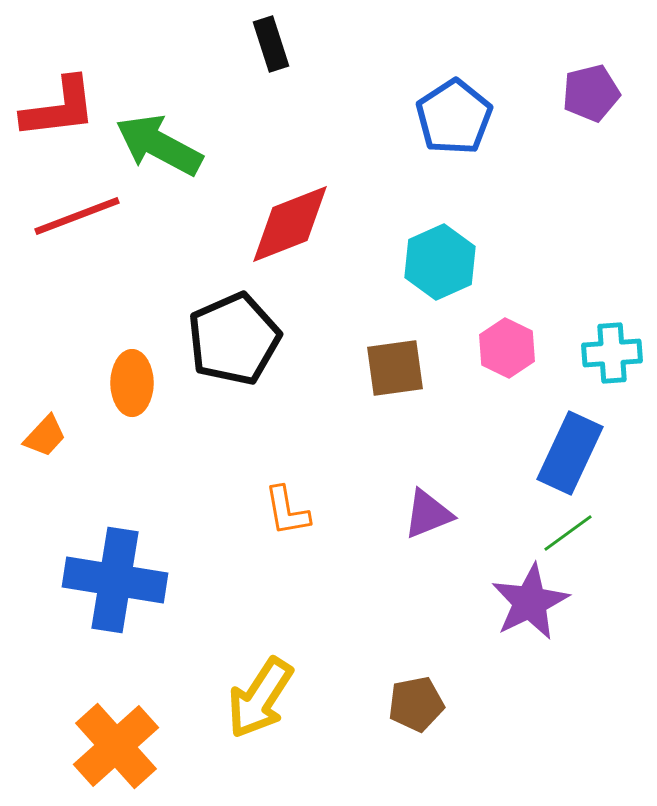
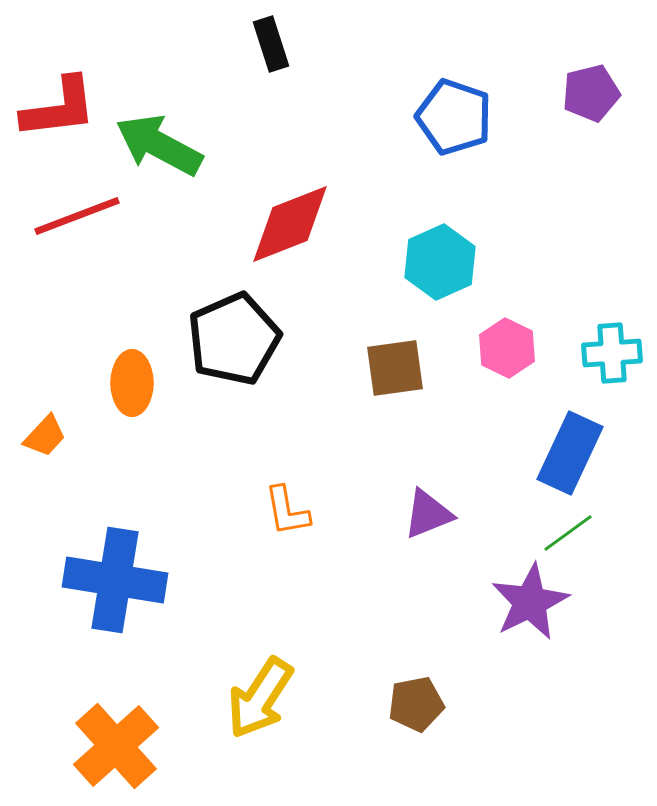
blue pentagon: rotated 20 degrees counterclockwise
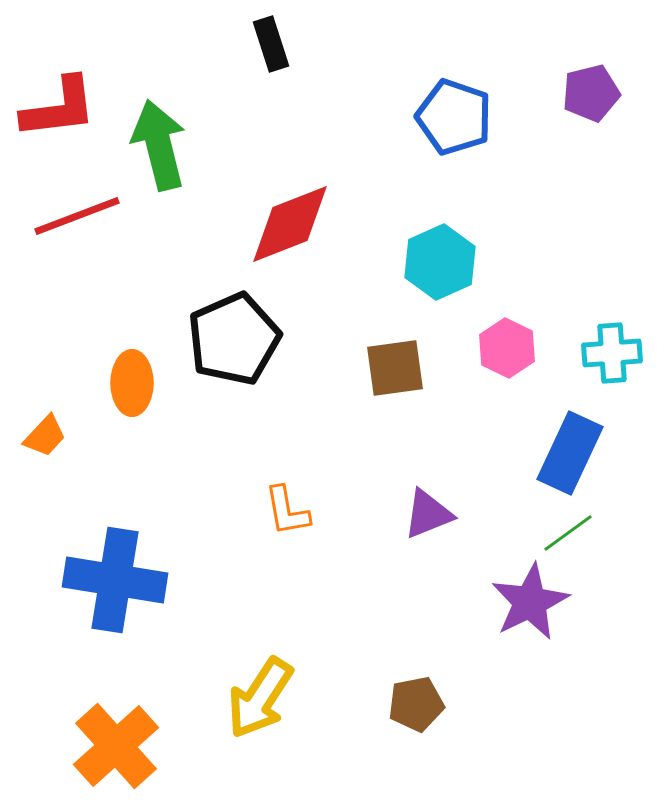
green arrow: rotated 48 degrees clockwise
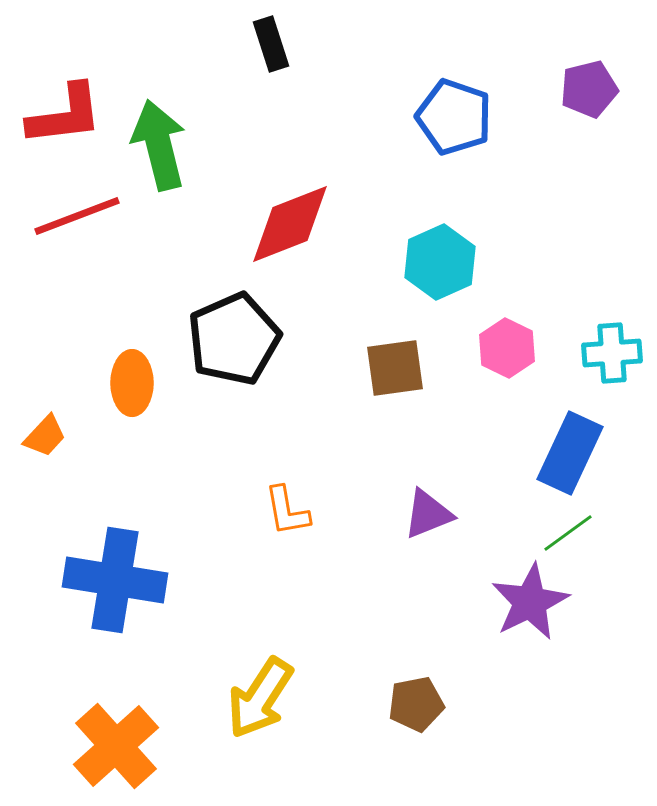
purple pentagon: moved 2 px left, 4 px up
red L-shape: moved 6 px right, 7 px down
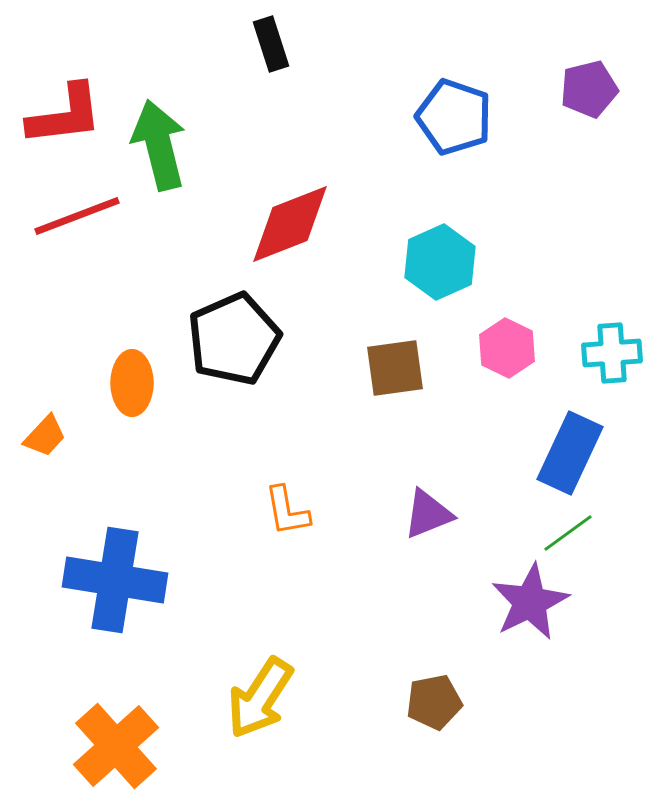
brown pentagon: moved 18 px right, 2 px up
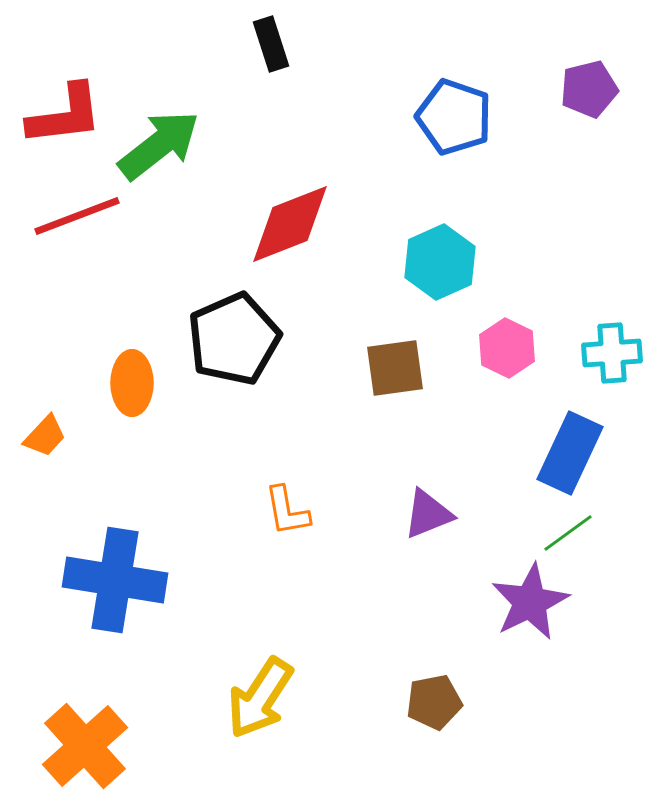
green arrow: rotated 66 degrees clockwise
orange cross: moved 31 px left
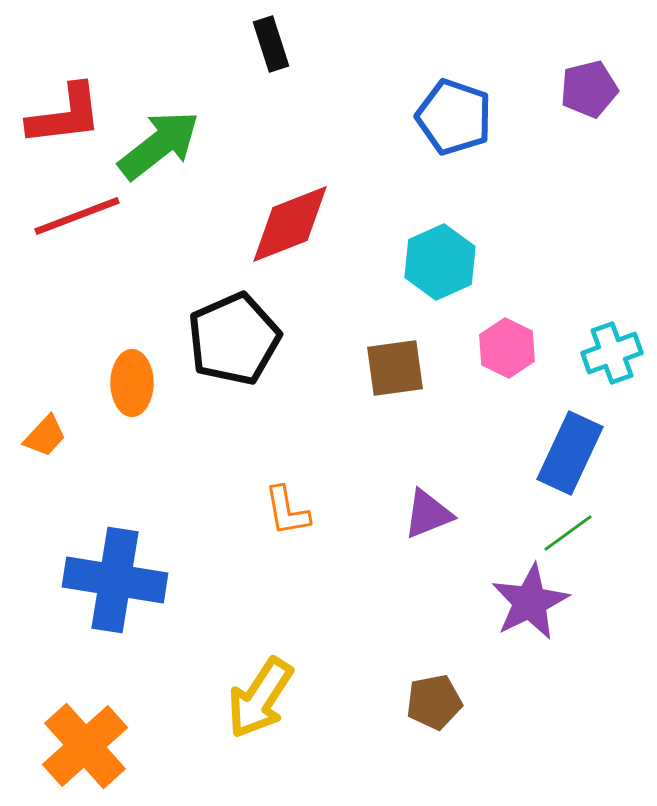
cyan cross: rotated 16 degrees counterclockwise
